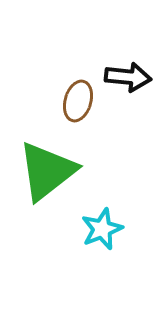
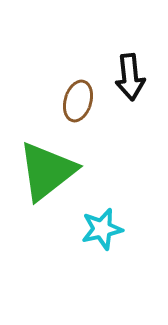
black arrow: moved 2 px right; rotated 78 degrees clockwise
cyan star: rotated 9 degrees clockwise
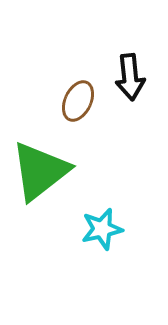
brown ellipse: rotated 9 degrees clockwise
green triangle: moved 7 px left
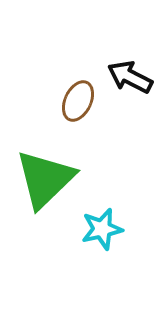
black arrow: rotated 123 degrees clockwise
green triangle: moved 5 px right, 8 px down; rotated 6 degrees counterclockwise
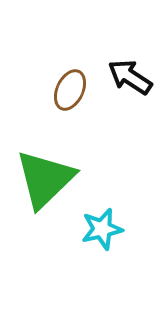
black arrow: rotated 6 degrees clockwise
brown ellipse: moved 8 px left, 11 px up
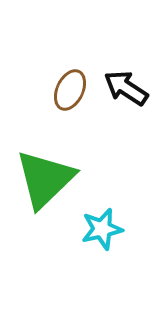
black arrow: moved 4 px left, 11 px down
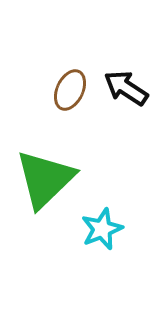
cyan star: rotated 9 degrees counterclockwise
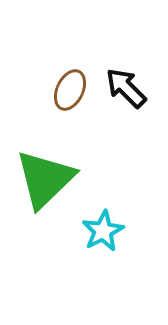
black arrow: rotated 12 degrees clockwise
cyan star: moved 1 px right, 2 px down; rotated 6 degrees counterclockwise
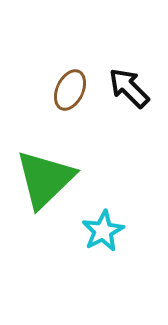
black arrow: moved 3 px right
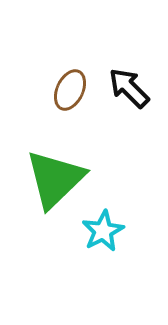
green triangle: moved 10 px right
